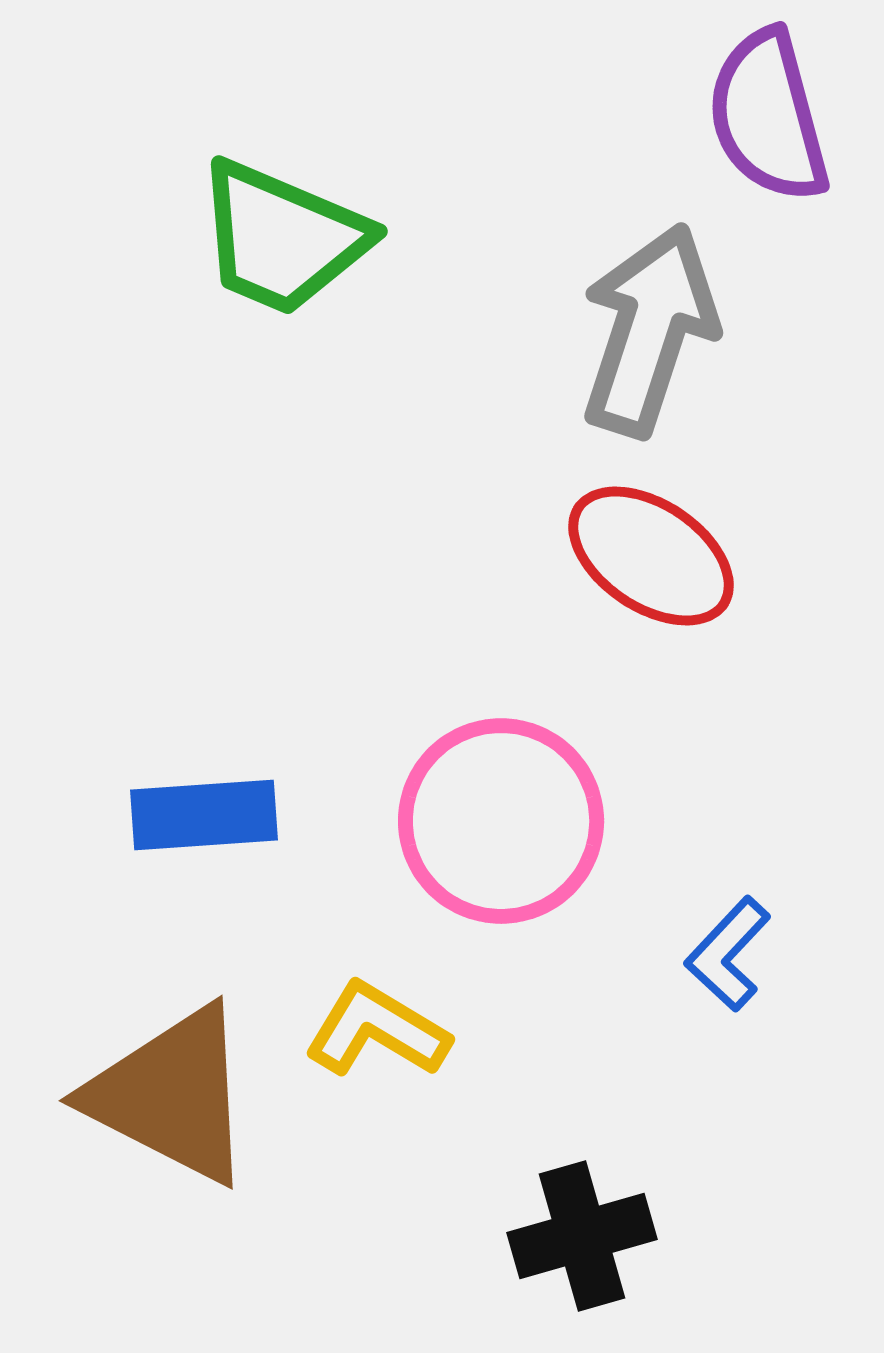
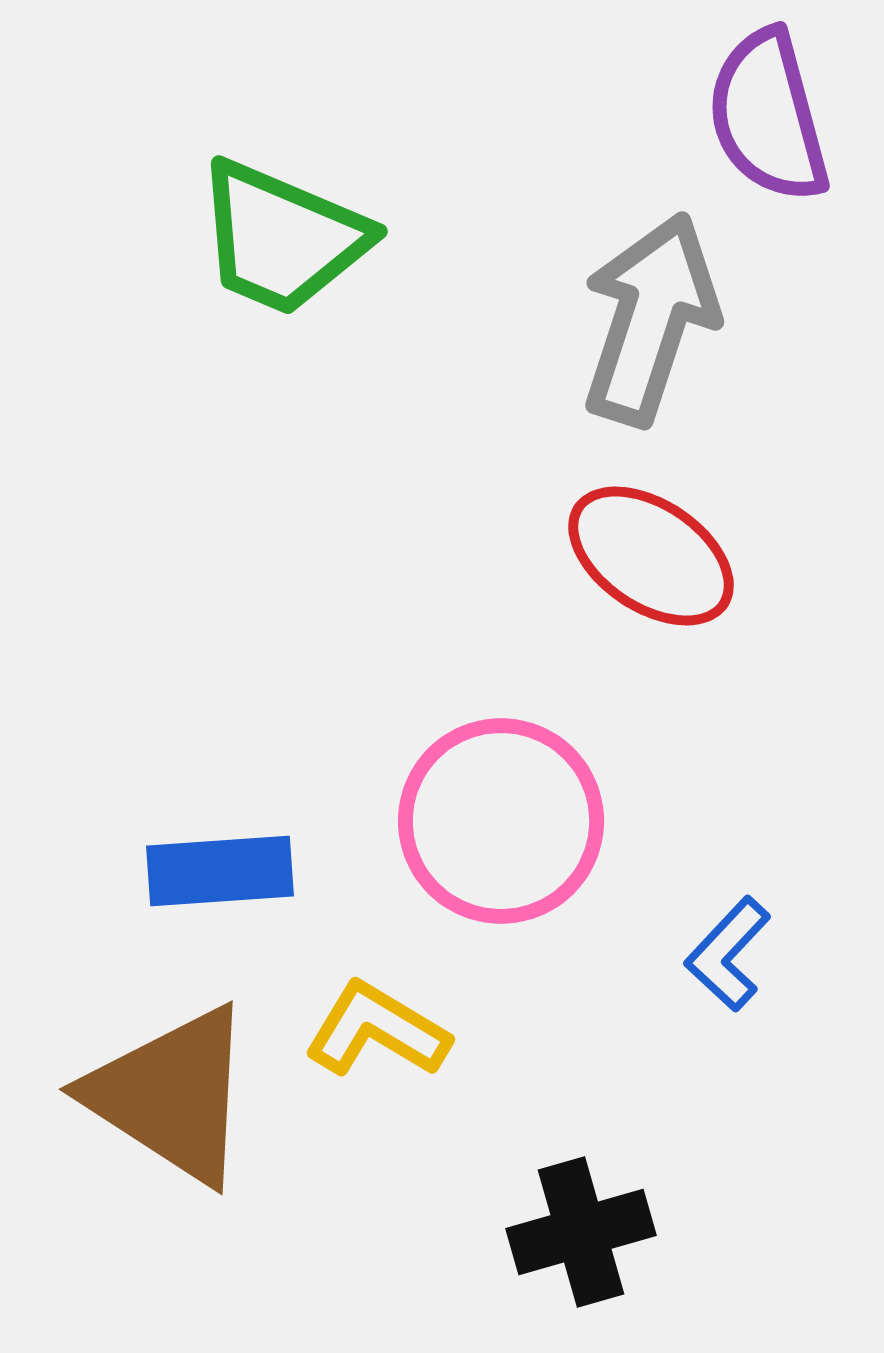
gray arrow: moved 1 px right, 11 px up
blue rectangle: moved 16 px right, 56 px down
brown triangle: rotated 6 degrees clockwise
black cross: moved 1 px left, 4 px up
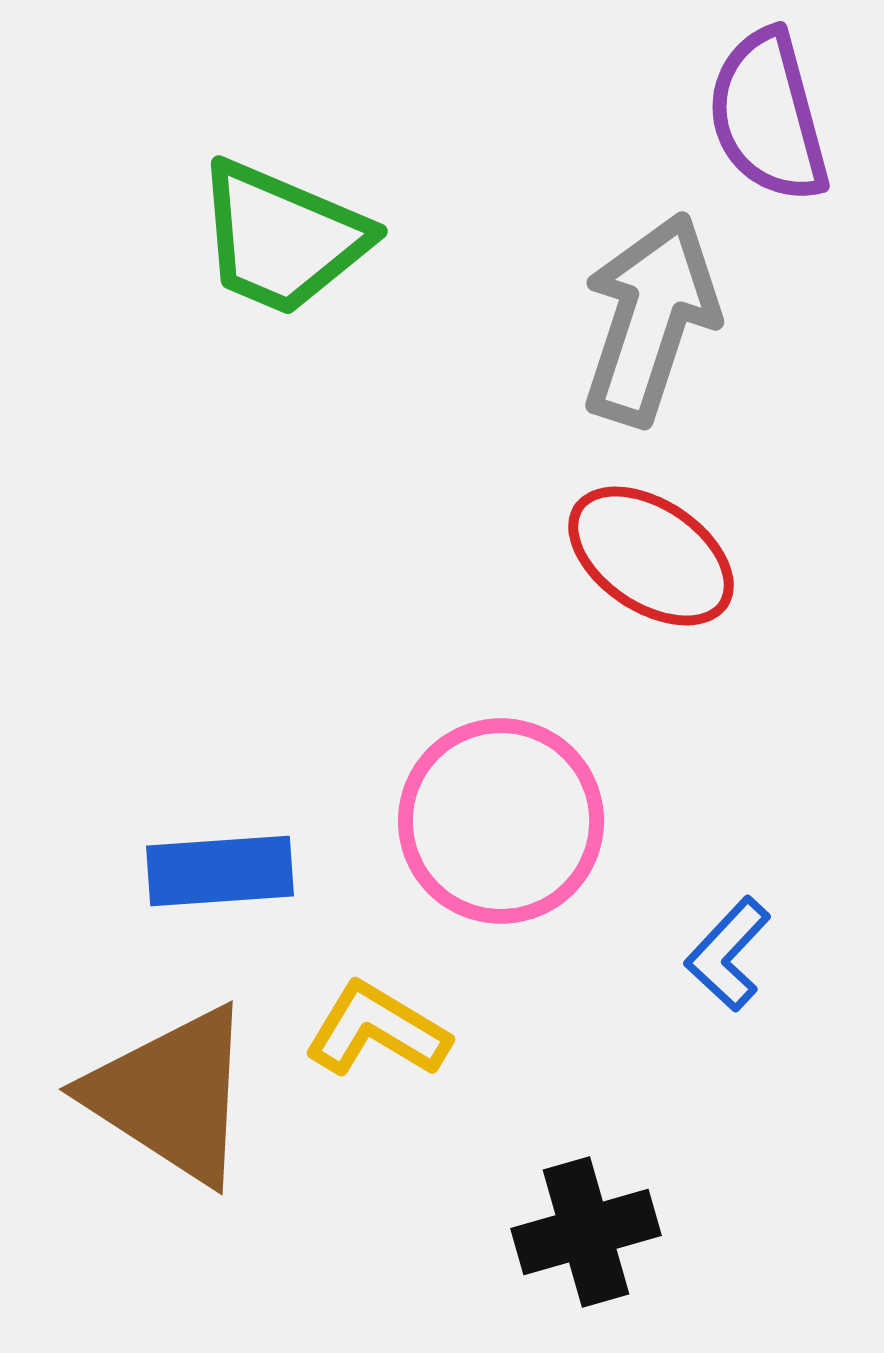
black cross: moved 5 px right
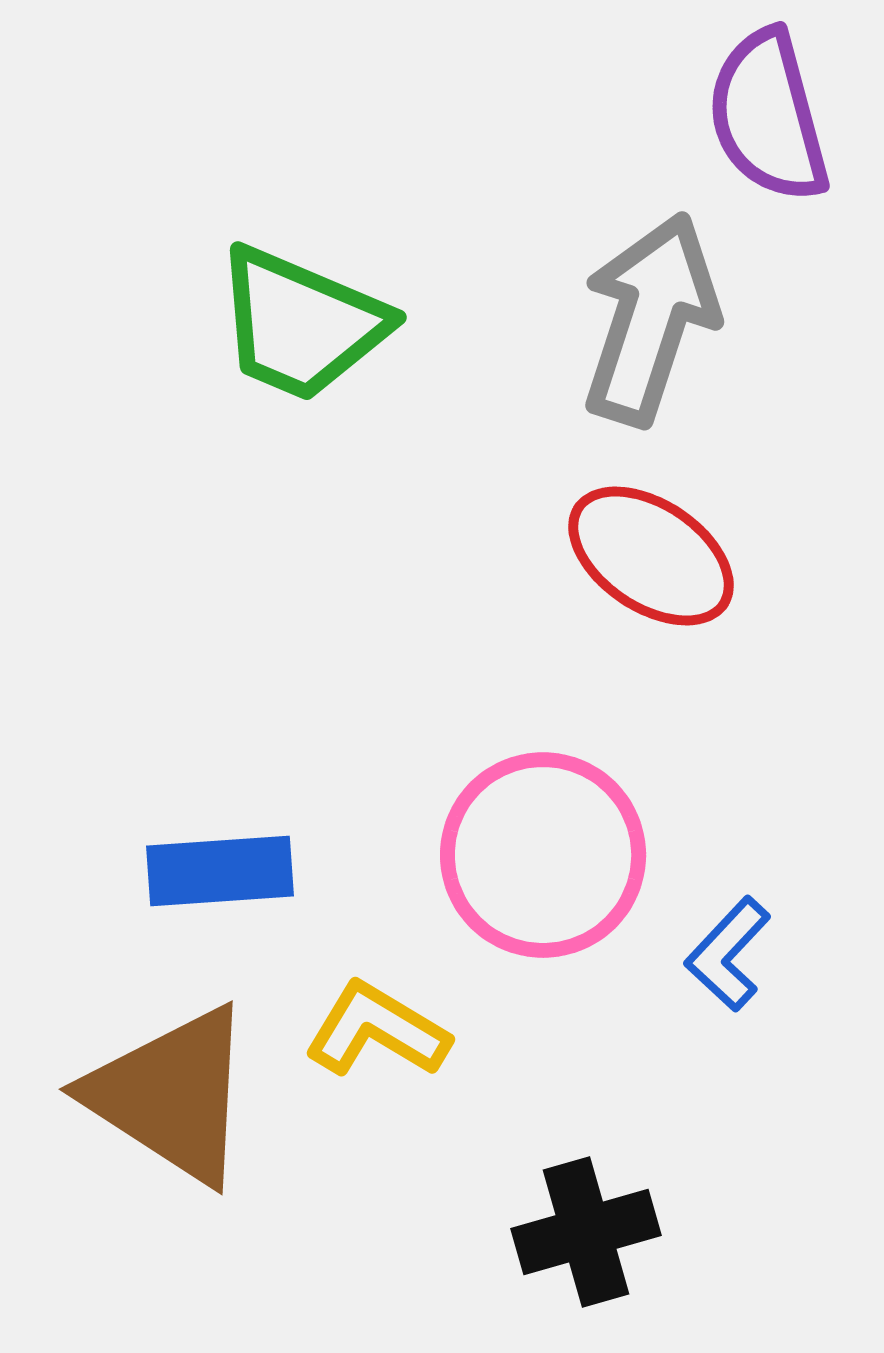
green trapezoid: moved 19 px right, 86 px down
pink circle: moved 42 px right, 34 px down
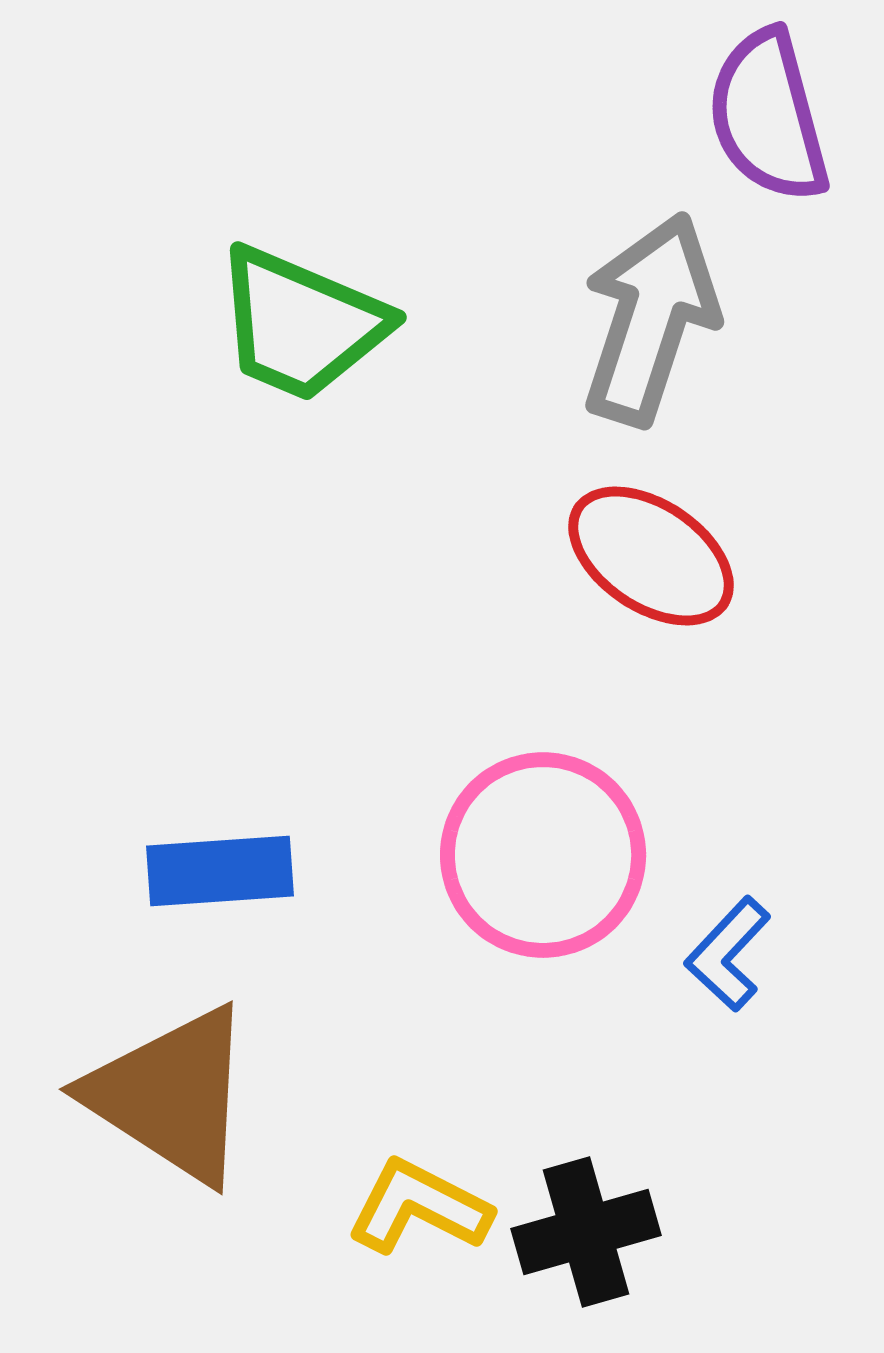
yellow L-shape: moved 42 px right, 177 px down; rotated 4 degrees counterclockwise
